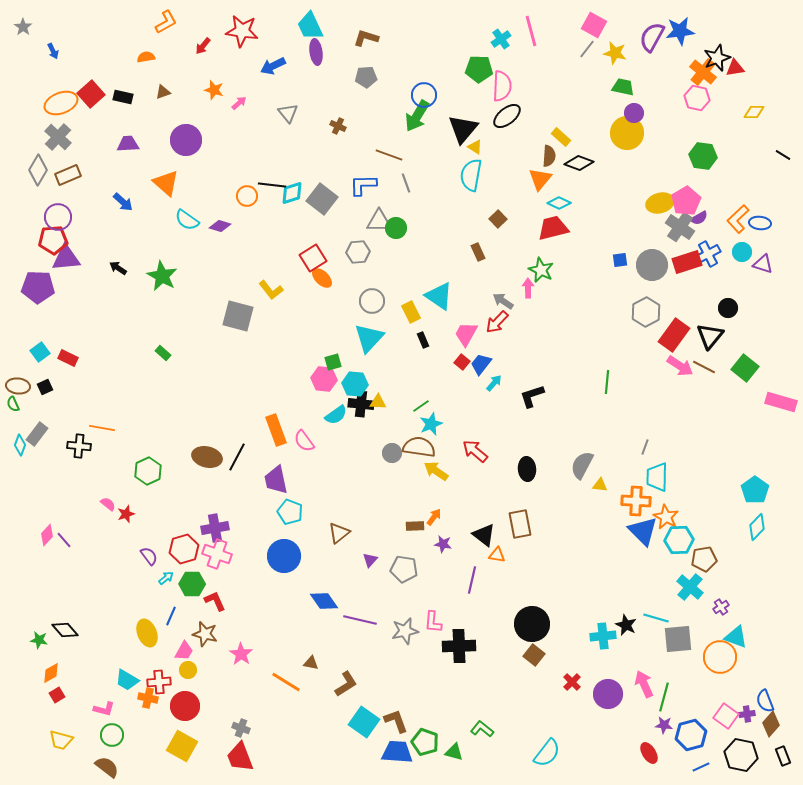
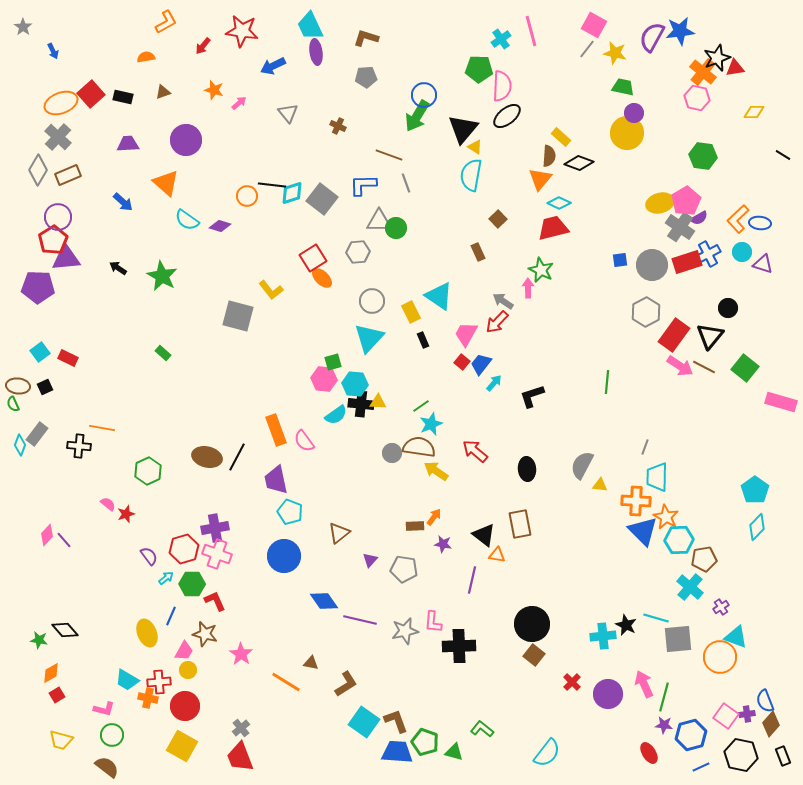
red pentagon at (53, 240): rotated 28 degrees counterclockwise
gray cross at (241, 728): rotated 30 degrees clockwise
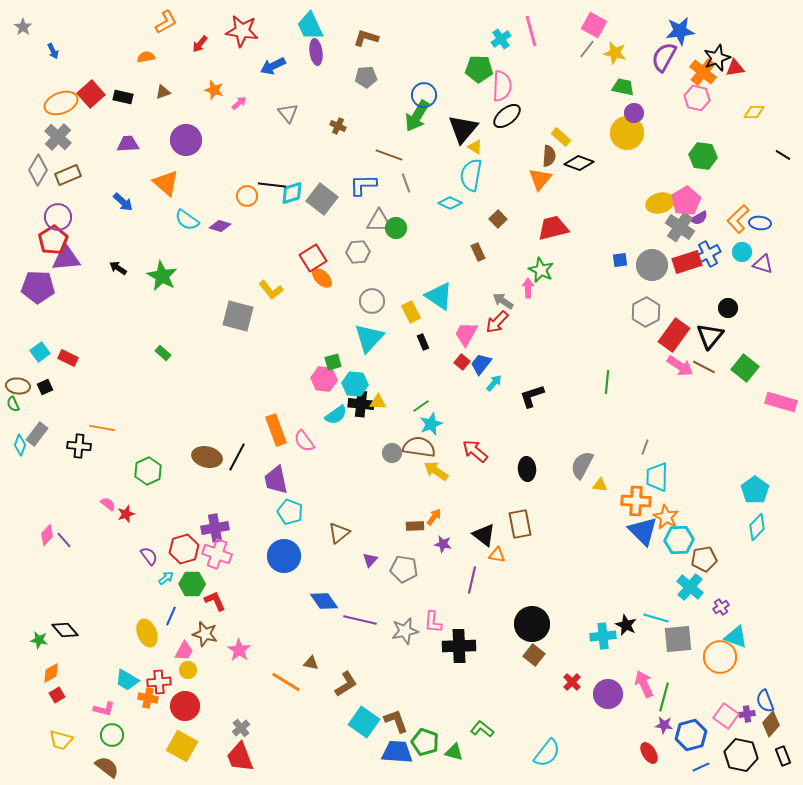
purple semicircle at (652, 37): moved 12 px right, 20 px down
red arrow at (203, 46): moved 3 px left, 2 px up
cyan diamond at (559, 203): moved 109 px left
black rectangle at (423, 340): moved 2 px down
pink star at (241, 654): moved 2 px left, 4 px up
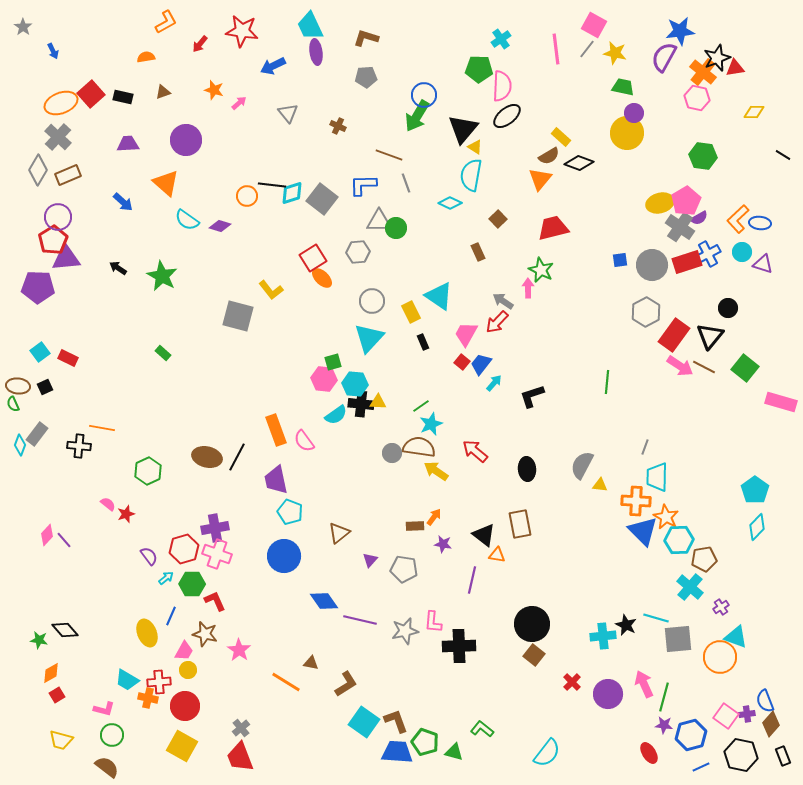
pink line at (531, 31): moved 25 px right, 18 px down; rotated 8 degrees clockwise
brown semicircle at (549, 156): rotated 55 degrees clockwise
